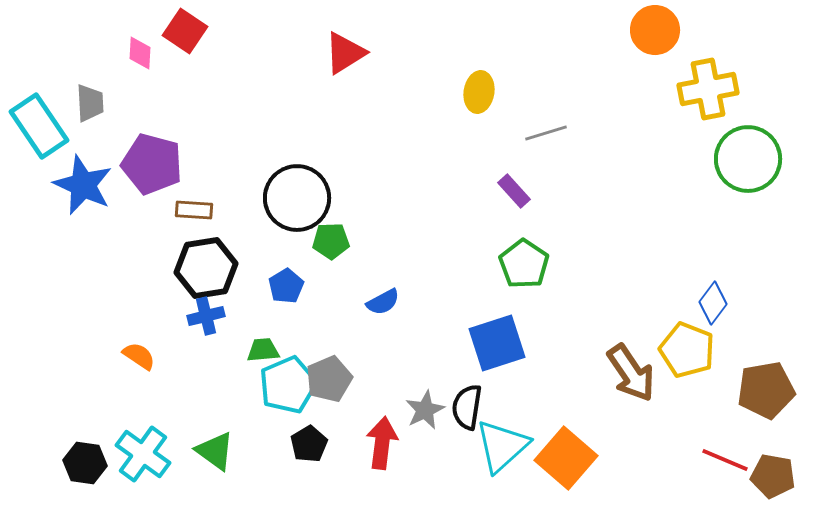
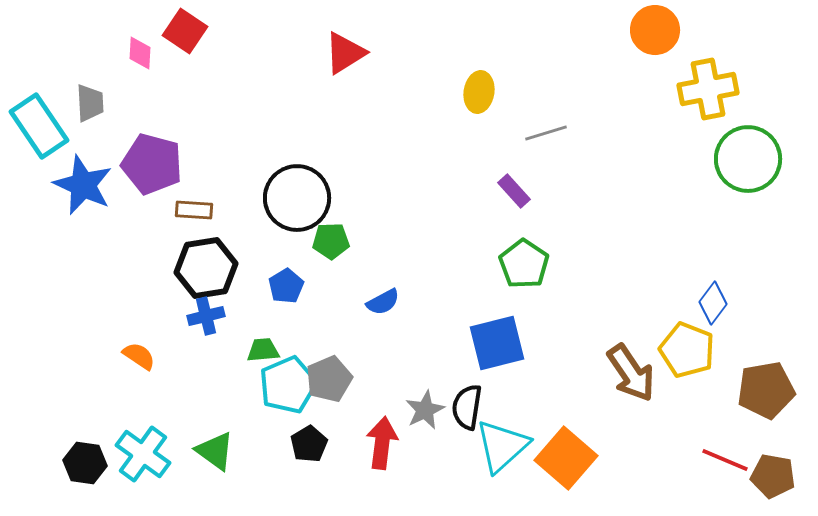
blue square at (497, 343): rotated 4 degrees clockwise
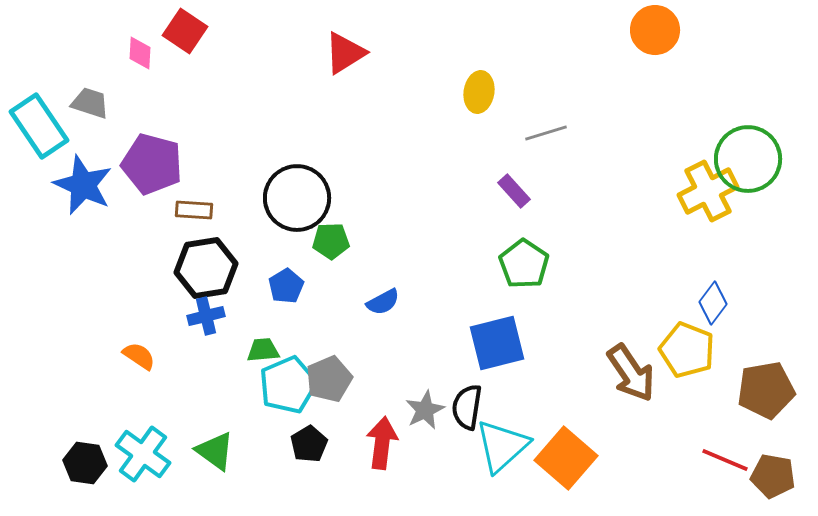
yellow cross at (708, 89): moved 102 px down; rotated 16 degrees counterclockwise
gray trapezoid at (90, 103): rotated 69 degrees counterclockwise
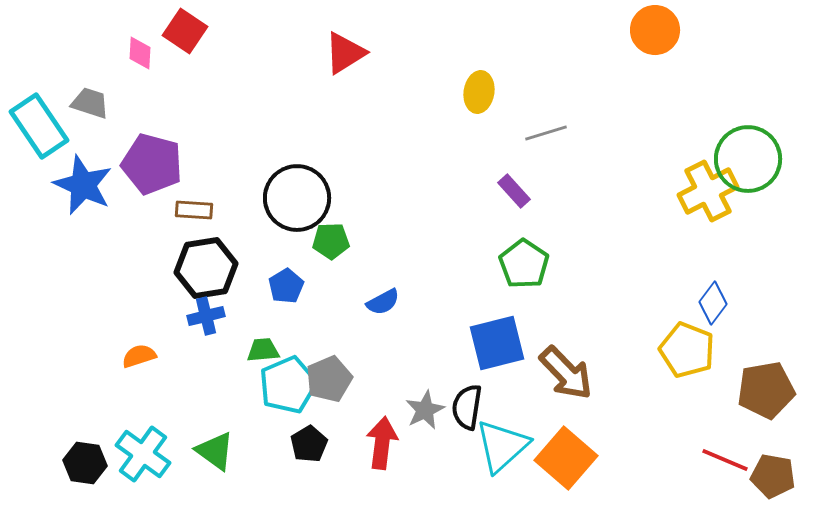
orange semicircle at (139, 356): rotated 52 degrees counterclockwise
brown arrow at (631, 373): moved 65 px left; rotated 10 degrees counterclockwise
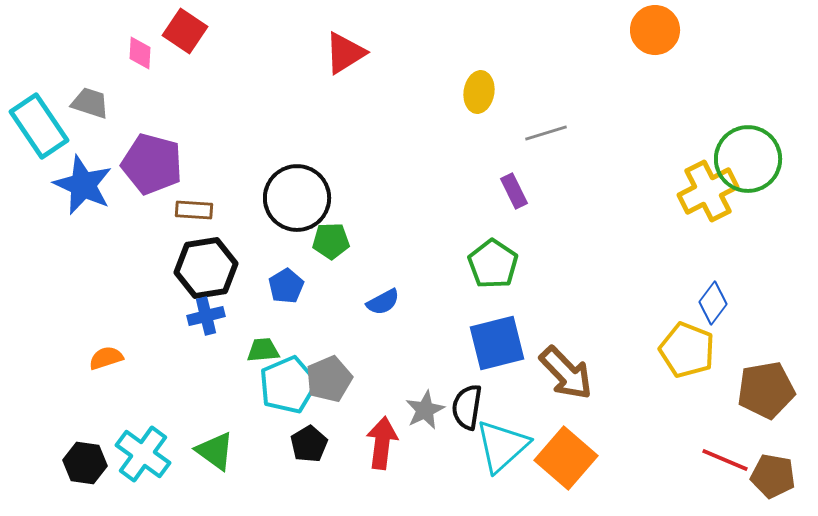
purple rectangle at (514, 191): rotated 16 degrees clockwise
green pentagon at (524, 264): moved 31 px left
orange semicircle at (139, 356): moved 33 px left, 2 px down
